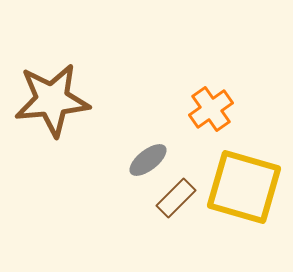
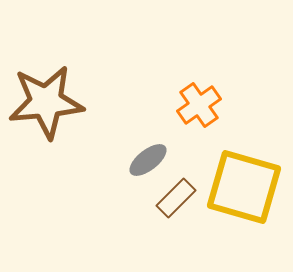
brown star: moved 6 px left, 2 px down
orange cross: moved 12 px left, 4 px up
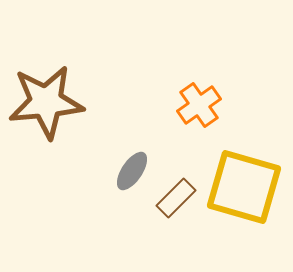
gray ellipse: moved 16 px left, 11 px down; rotated 18 degrees counterclockwise
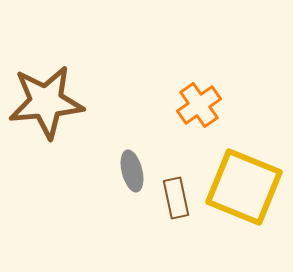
gray ellipse: rotated 48 degrees counterclockwise
yellow square: rotated 6 degrees clockwise
brown rectangle: rotated 57 degrees counterclockwise
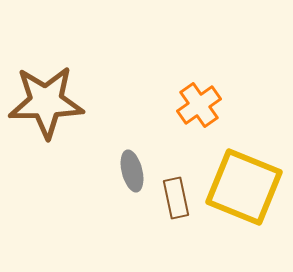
brown star: rotated 4 degrees clockwise
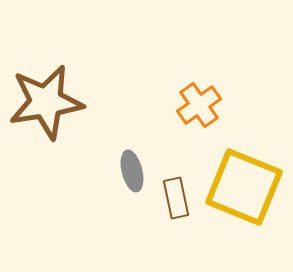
brown star: rotated 8 degrees counterclockwise
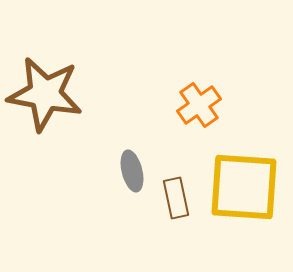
brown star: moved 1 px left, 8 px up; rotated 20 degrees clockwise
yellow square: rotated 18 degrees counterclockwise
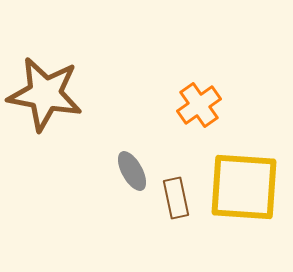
gray ellipse: rotated 15 degrees counterclockwise
